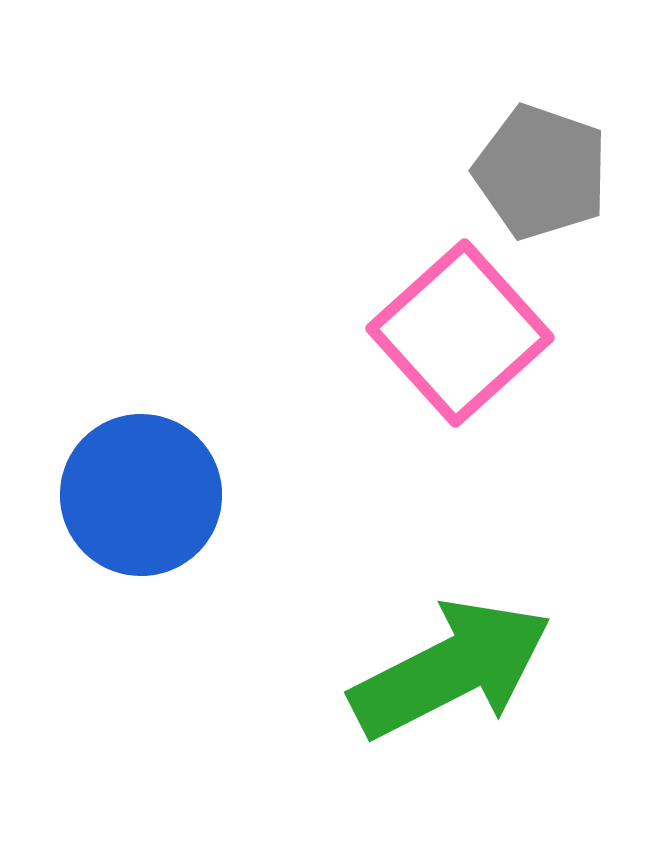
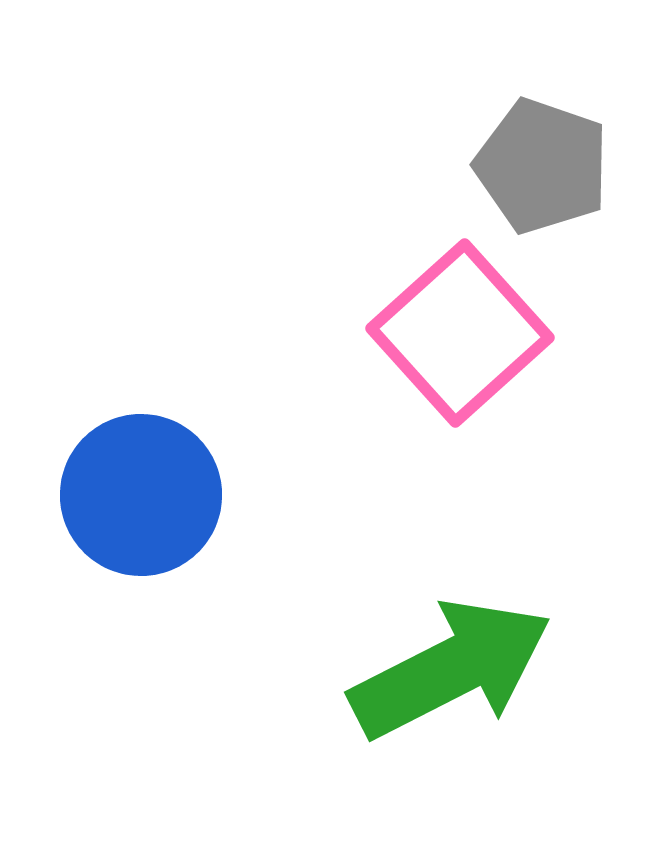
gray pentagon: moved 1 px right, 6 px up
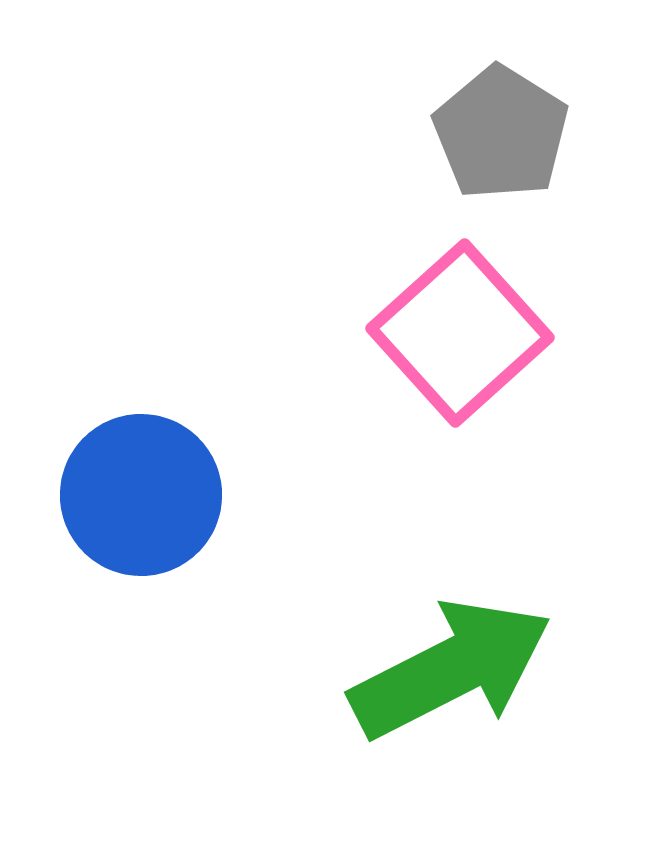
gray pentagon: moved 41 px left, 33 px up; rotated 13 degrees clockwise
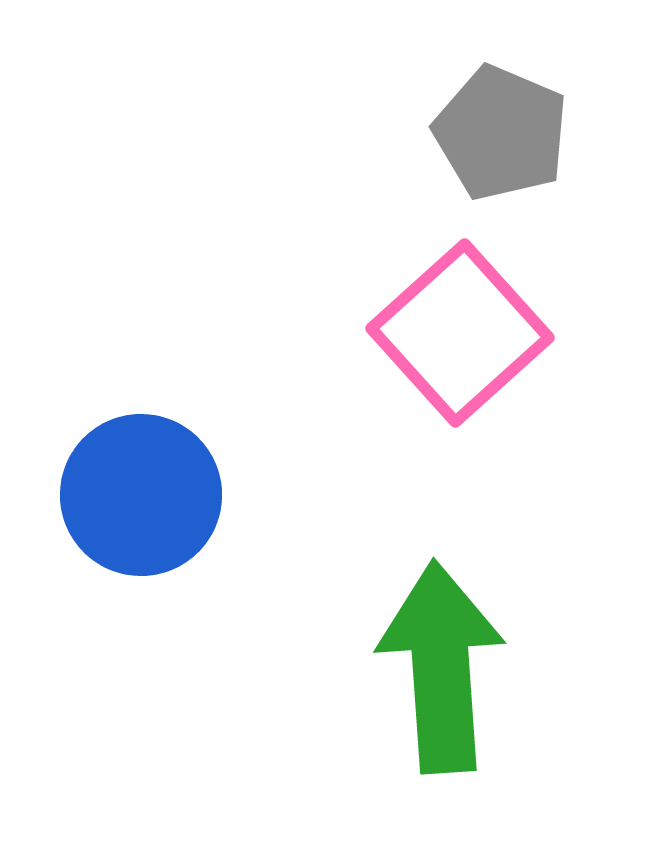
gray pentagon: rotated 9 degrees counterclockwise
green arrow: moved 10 px left, 2 px up; rotated 67 degrees counterclockwise
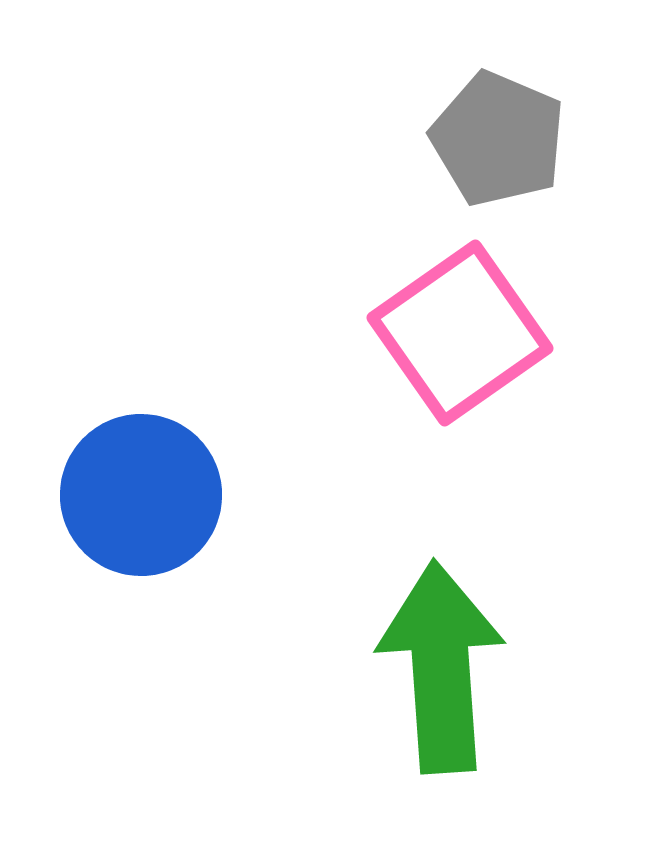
gray pentagon: moved 3 px left, 6 px down
pink square: rotated 7 degrees clockwise
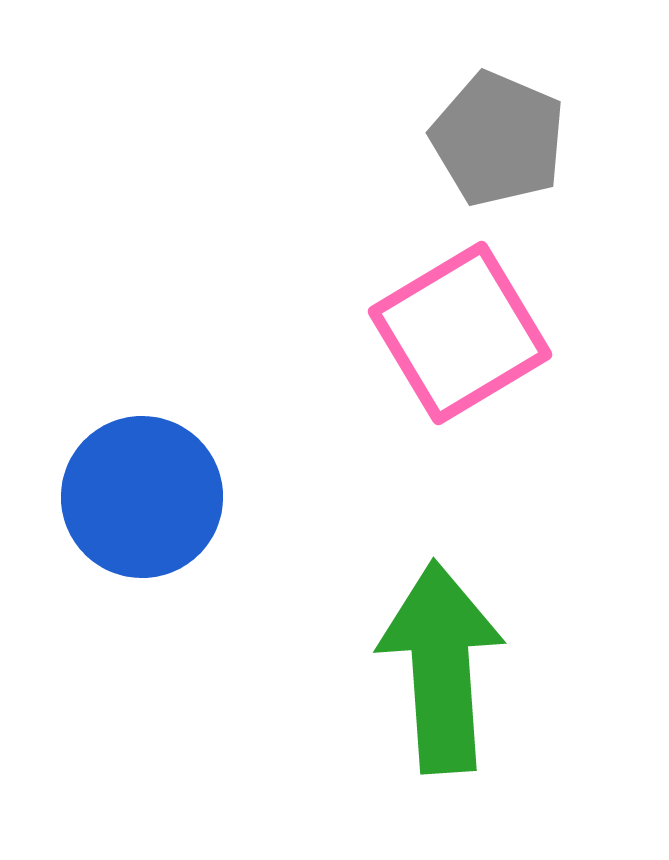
pink square: rotated 4 degrees clockwise
blue circle: moved 1 px right, 2 px down
